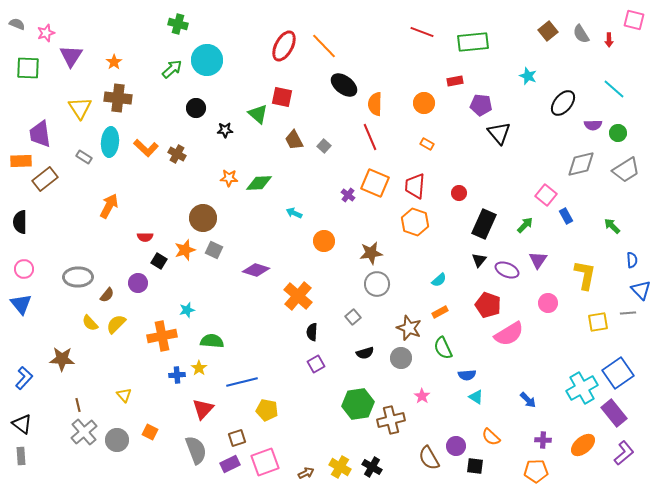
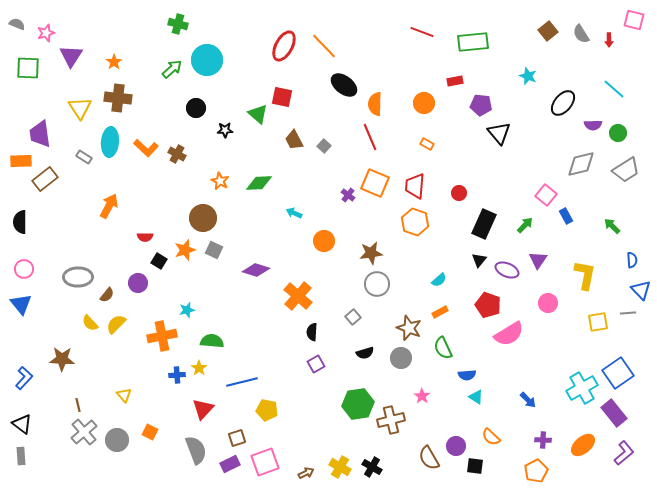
orange star at (229, 178): moved 9 px left, 3 px down; rotated 24 degrees clockwise
orange pentagon at (536, 471): rotated 25 degrees counterclockwise
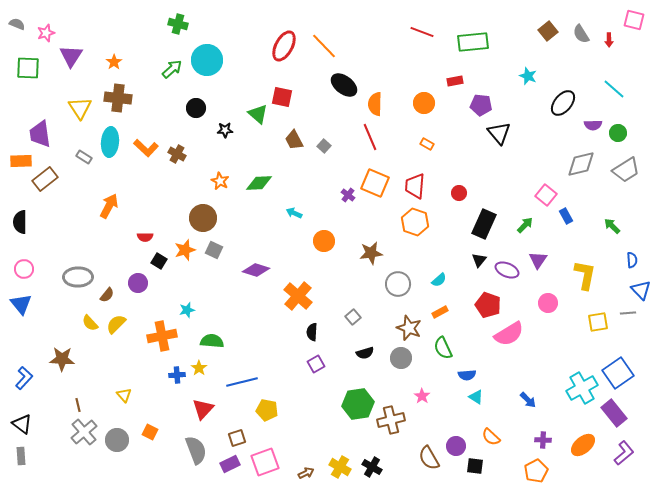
gray circle at (377, 284): moved 21 px right
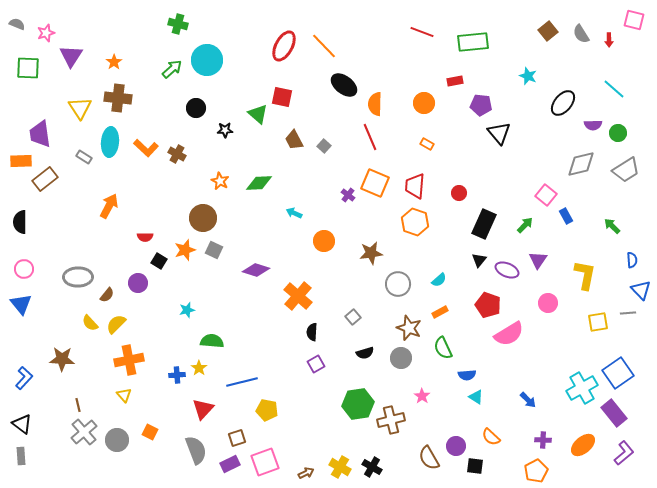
orange cross at (162, 336): moved 33 px left, 24 px down
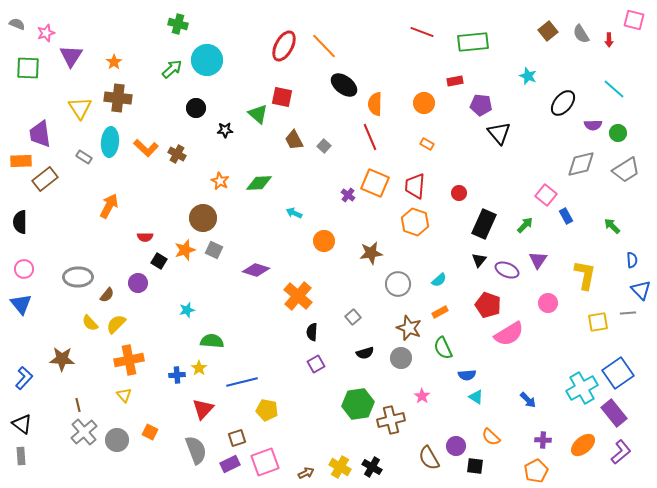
purple L-shape at (624, 453): moved 3 px left, 1 px up
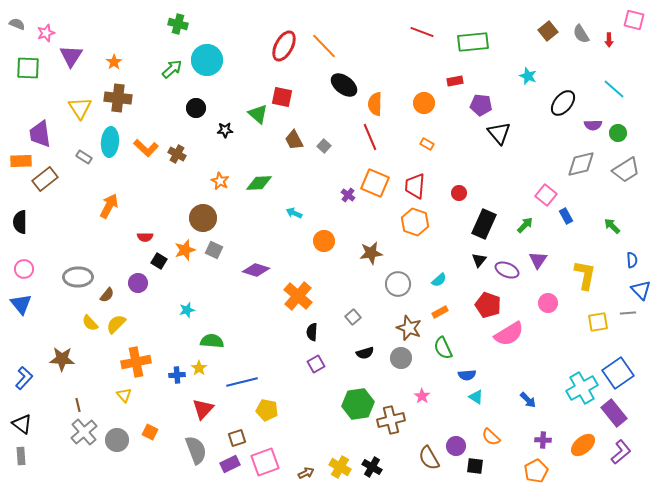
orange cross at (129, 360): moved 7 px right, 2 px down
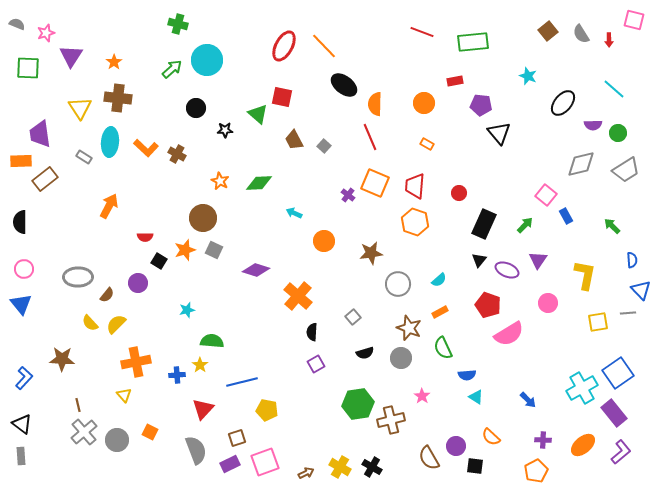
yellow star at (199, 368): moved 1 px right, 3 px up
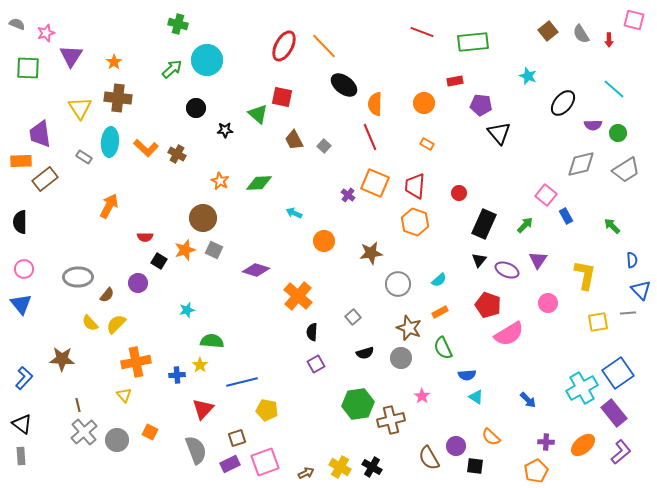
purple cross at (543, 440): moved 3 px right, 2 px down
